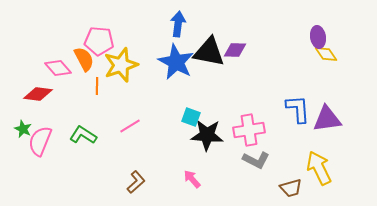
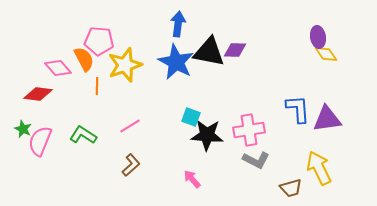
yellow star: moved 4 px right
brown L-shape: moved 5 px left, 17 px up
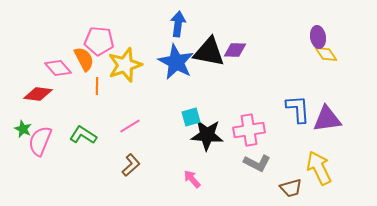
cyan square: rotated 36 degrees counterclockwise
gray L-shape: moved 1 px right, 3 px down
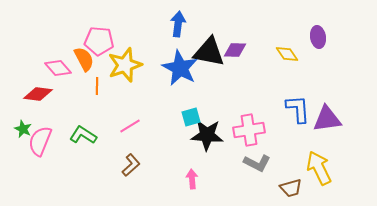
yellow diamond: moved 39 px left
blue star: moved 4 px right, 6 px down
pink arrow: rotated 36 degrees clockwise
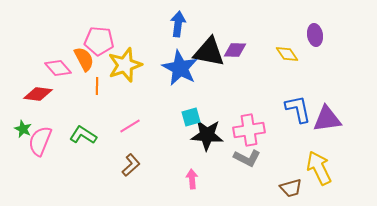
purple ellipse: moved 3 px left, 2 px up
blue L-shape: rotated 8 degrees counterclockwise
gray L-shape: moved 10 px left, 5 px up
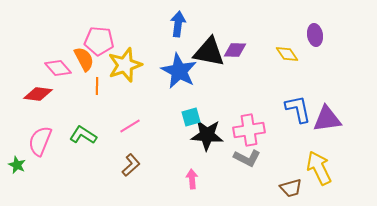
blue star: moved 1 px left, 3 px down
green star: moved 6 px left, 36 px down
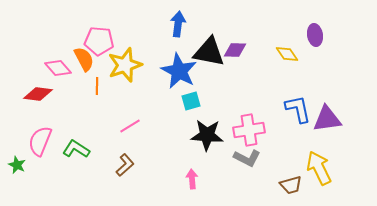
cyan square: moved 16 px up
green L-shape: moved 7 px left, 14 px down
brown L-shape: moved 6 px left
brown trapezoid: moved 3 px up
